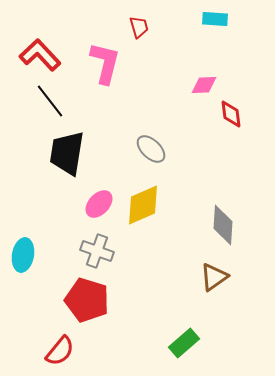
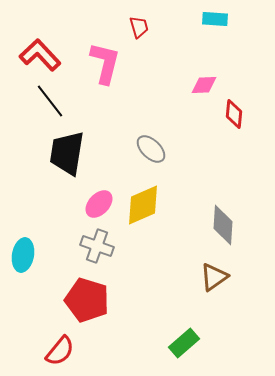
red diamond: moved 3 px right; rotated 12 degrees clockwise
gray cross: moved 5 px up
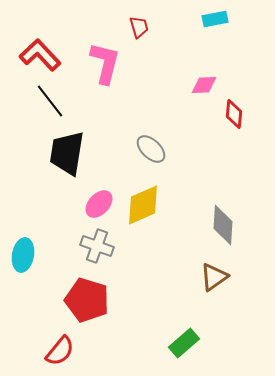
cyan rectangle: rotated 15 degrees counterclockwise
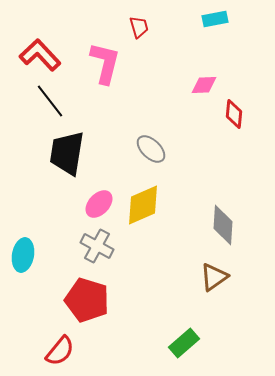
gray cross: rotated 8 degrees clockwise
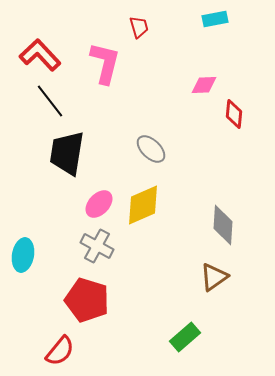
green rectangle: moved 1 px right, 6 px up
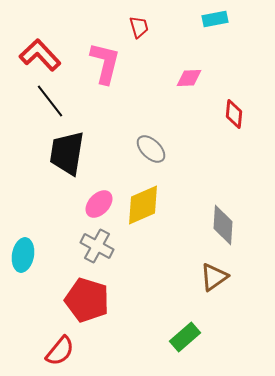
pink diamond: moved 15 px left, 7 px up
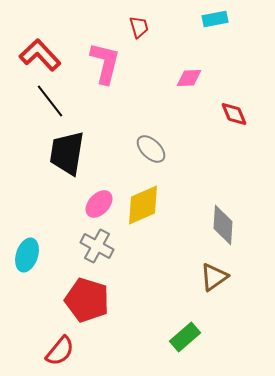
red diamond: rotated 28 degrees counterclockwise
cyan ellipse: moved 4 px right; rotated 8 degrees clockwise
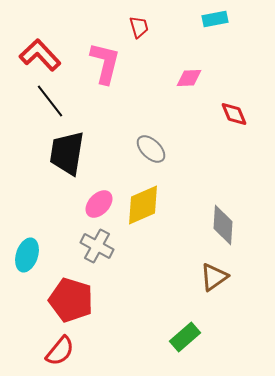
red pentagon: moved 16 px left
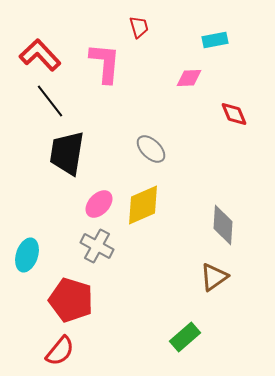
cyan rectangle: moved 21 px down
pink L-shape: rotated 9 degrees counterclockwise
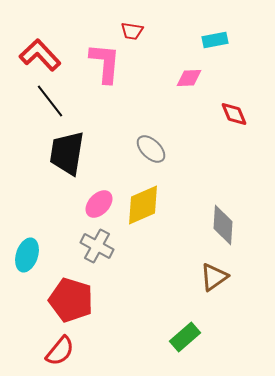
red trapezoid: moved 7 px left, 4 px down; rotated 115 degrees clockwise
